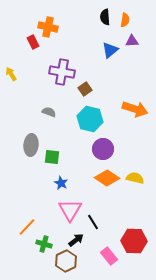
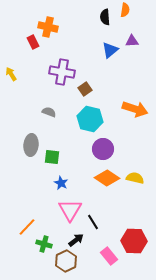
orange semicircle: moved 10 px up
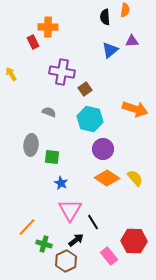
orange cross: rotated 12 degrees counterclockwise
yellow semicircle: rotated 36 degrees clockwise
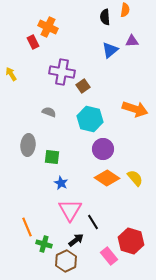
orange cross: rotated 24 degrees clockwise
brown square: moved 2 px left, 3 px up
gray ellipse: moved 3 px left
orange line: rotated 66 degrees counterclockwise
red hexagon: moved 3 px left; rotated 15 degrees clockwise
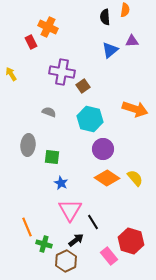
red rectangle: moved 2 px left
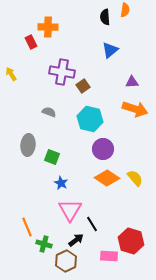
orange cross: rotated 24 degrees counterclockwise
purple triangle: moved 41 px down
green square: rotated 14 degrees clockwise
black line: moved 1 px left, 2 px down
pink rectangle: rotated 48 degrees counterclockwise
